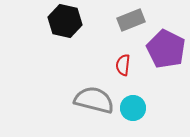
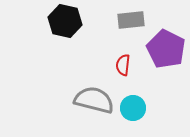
gray rectangle: rotated 16 degrees clockwise
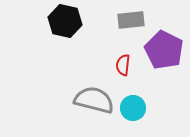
purple pentagon: moved 2 px left, 1 px down
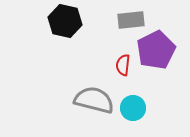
purple pentagon: moved 8 px left; rotated 18 degrees clockwise
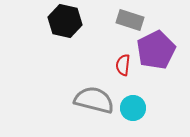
gray rectangle: moved 1 px left; rotated 24 degrees clockwise
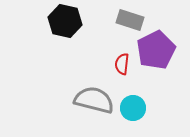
red semicircle: moved 1 px left, 1 px up
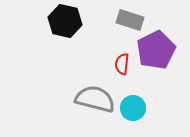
gray semicircle: moved 1 px right, 1 px up
